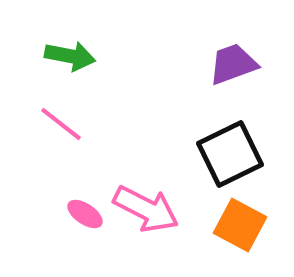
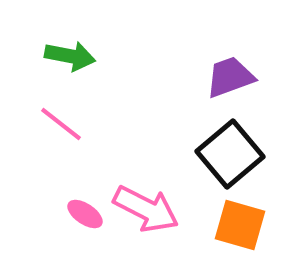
purple trapezoid: moved 3 px left, 13 px down
black square: rotated 14 degrees counterclockwise
orange square: rotated 12 degrees counterclockwise
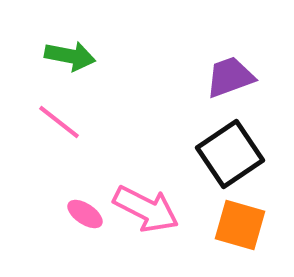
pink line: moved 2 px left, 2 px up
black square: rotated 6 degrees clockwise
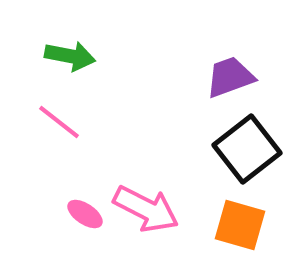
black square: moved 17 px right, 5 px up; rotated 4 degrees counterclockwise
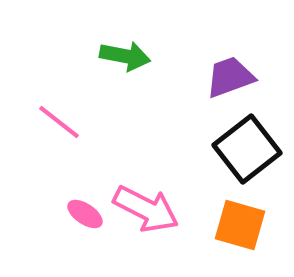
green arrow: moved 55 px right
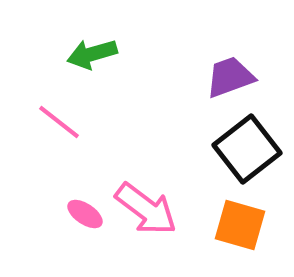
green arrow: moved 33 px left, 2 px up; rotated 153 degrees clockwise
pink arrow: rotated 10 degrees clockwise
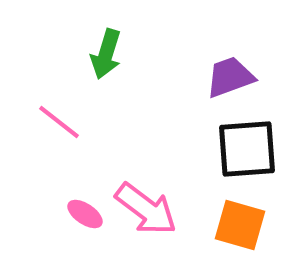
green arrow: moved 14 px right; rotated 57 degrees counterclockwise
black square: rotated 34 degrees clockwise
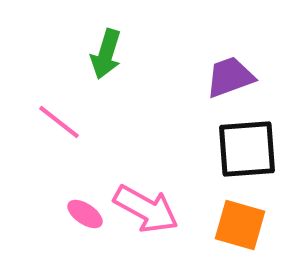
pink arrow: rotated 8 degrees counterclockwise
